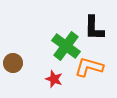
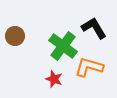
black L-shape: rotated 148 degrees clockwise
green cross: moved 3 px left
brown circle: moved 2 px right, 27 px up
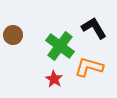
brown circle: moved 2 px left, 1 px up
green cross: moved 3 px left
red star: rotated 12 degrees clockwise
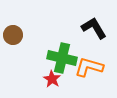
green cross: moved 2 px right, 12 px down; rotated 24 degrees counterclockwise
red star: moved 2 px left
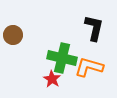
black L-shape: rotated 44 degrees clockwise
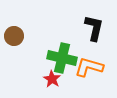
brown circle: moved 1 px right, 1 px down
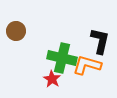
black L-shape: moved 6 px right, 13 px down
brown circle: moved 2 px right, 5 px up
orange L-shape: moved 2 px left, 2 px up
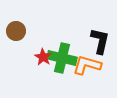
red star: moved 9 px left, 22 px up
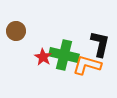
black L-shape: moved 3 px down
green cross: moved 2 px right, 3 px up
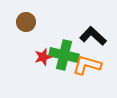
brown circle: moved 10 px right, 9 px up
black L-shape: moved 7 px left, 8 px up; rotated 60 degrees counterclockwise
red star: rotated 24 degrees clockwise
